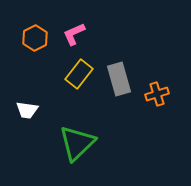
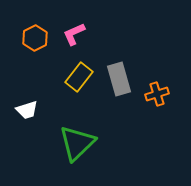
yellow rectangle: moved 3 px down
white trapezoid: rotated 25 degrees counterclockwise
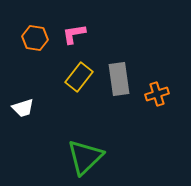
pink L-shape: rotated 15 degrees clockwise
orange hexagon: rotated 25 degrees counterclockwise
gray rectangle: rotated 8 degrees clockwise
white trapezoid: moved 4 px left, 2 px up
green triangle: moved 8 px right, 14 px down
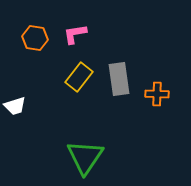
pink L-shape: moved 1 px right
orange cross: rotated 20 degrees clockwise
white trapezoid: moved 8 px left, 2 px up
green triangle: rotated 12 degrees counterclockwise
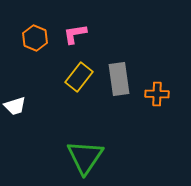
orange hexagon: rotated 15 degrees clockwise
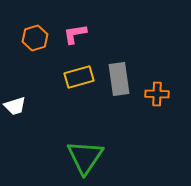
orange hexagon: rotated 20 degrees clockwise
yellow rectangle: rotated 36 degrees clockwise
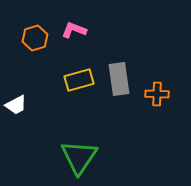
pink L-shape: moved 1 px left, 4 px up; rotated 30 degrees clockwise
yellow rectangle: moved 3 px down
white trapezoid: moved 1 px right, 1 px up; rotated 10 degrees counterclockwise
green triangle: moved 6 px left
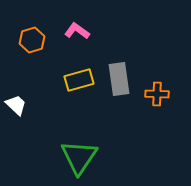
pink L-shape: moved 3 px right, 1 px down; rotated 15 degrees clockwise
orange hexagon: moved 3 px left, 2 px down
white trapezoid: rotated 110 degrees counterclockwise
